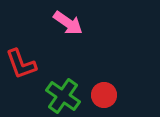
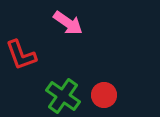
red L-shape: moved 9 px up
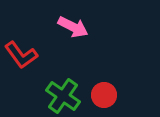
pink arrow: moved 5 px right, 4 px down; rotated 8 degrees counterclockwise
red L-shape: rotated 16 degrees counterclockwise
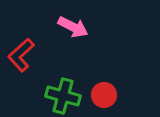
red L-shape: rotated 84 degrees clockwise
green cross: rotated 20 degrees counterclockwise
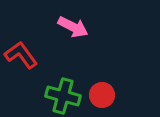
red L-shape: rotated 96 degrees clockwise
red circle: moved 2 px left
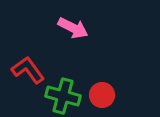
pink arrow: moved 1 px down
red L-shape: moved 7 px right, 15 px down
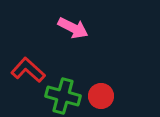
red L-shape: rotated 12 degrees counterclockwise
red circle: moved 1 px left, 1 px down
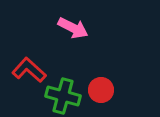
red L-shape: moved 1 px right
red circle: moved 6 px up
